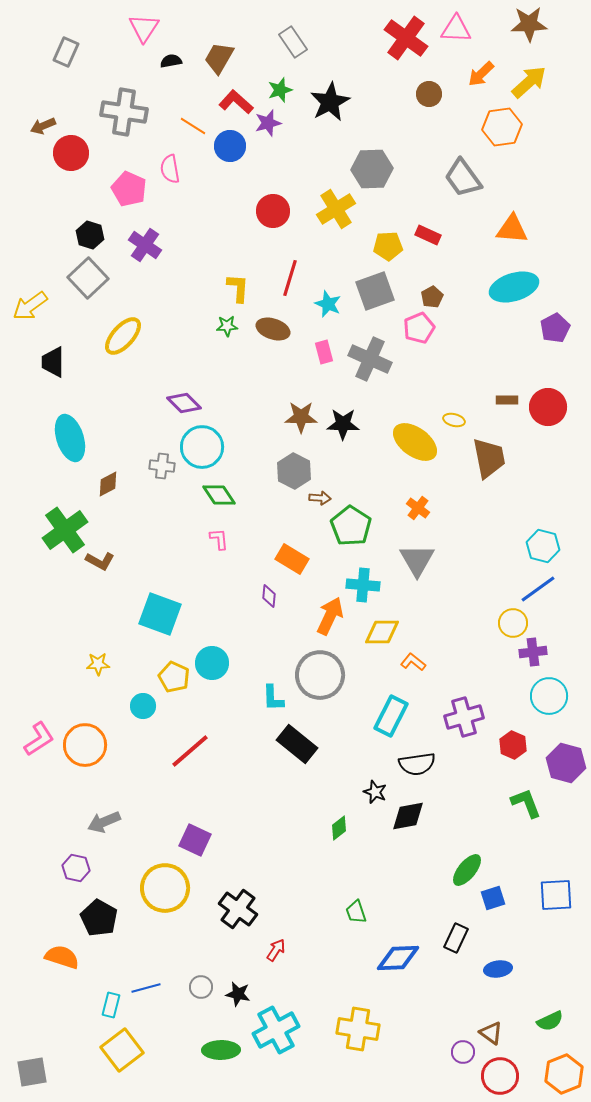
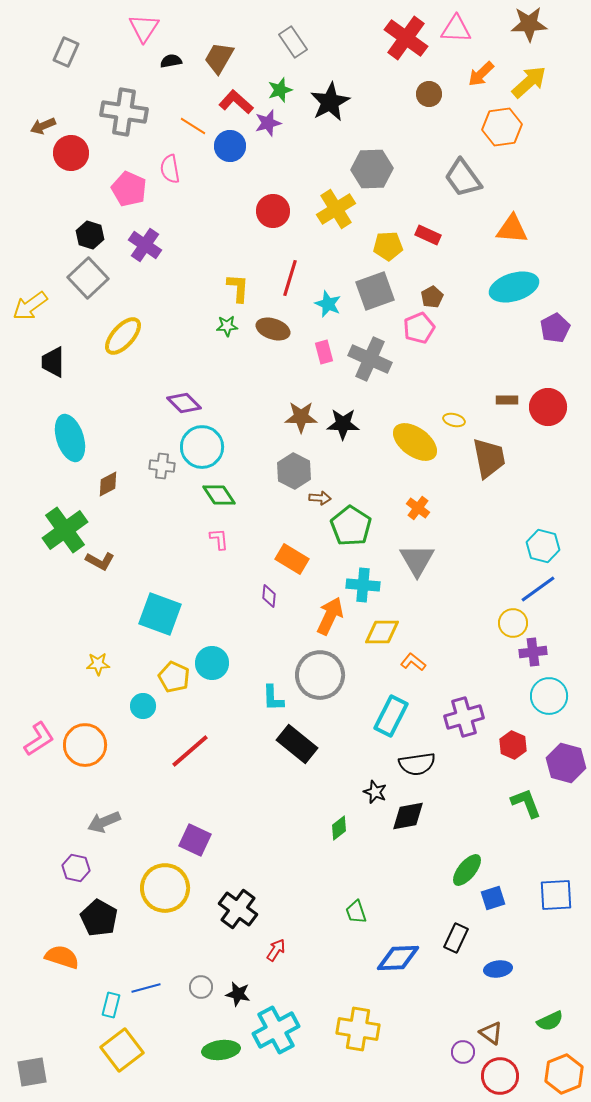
green ellipse at (221, 1050): rotated 6 degrees counterclockwise
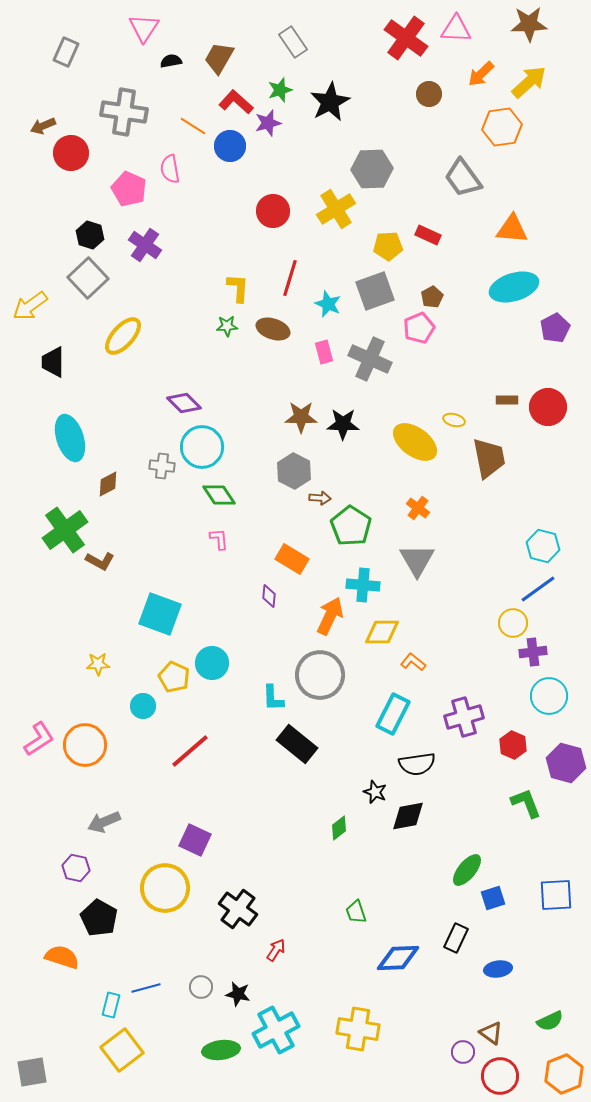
cyan rectangle at (391, 716): moved 2 px right, 2 px up
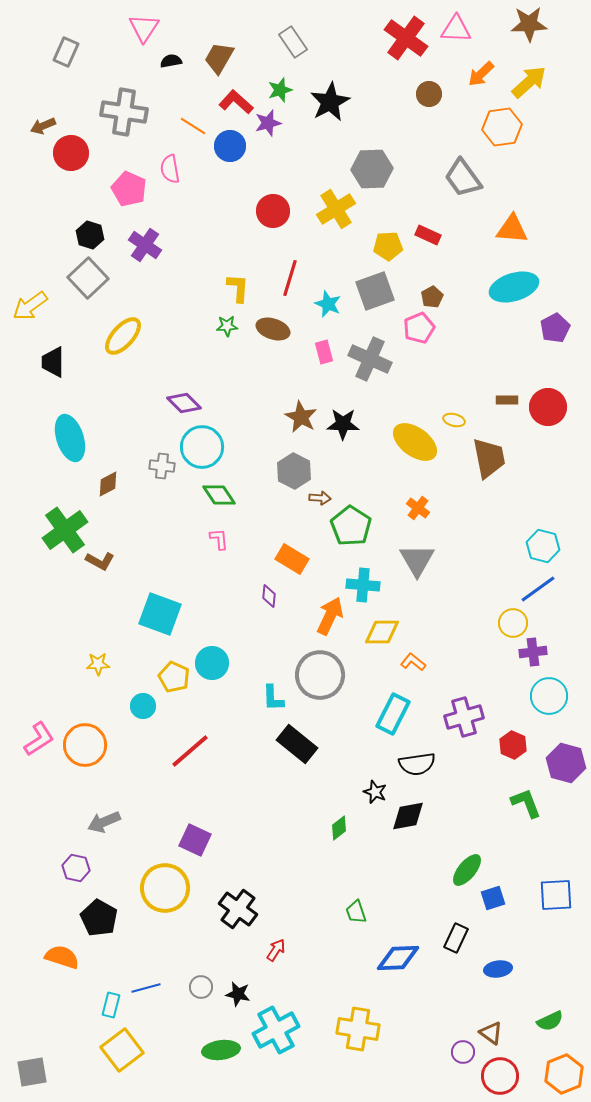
brown star at (301, 417): rotated 28 degrees clockwise
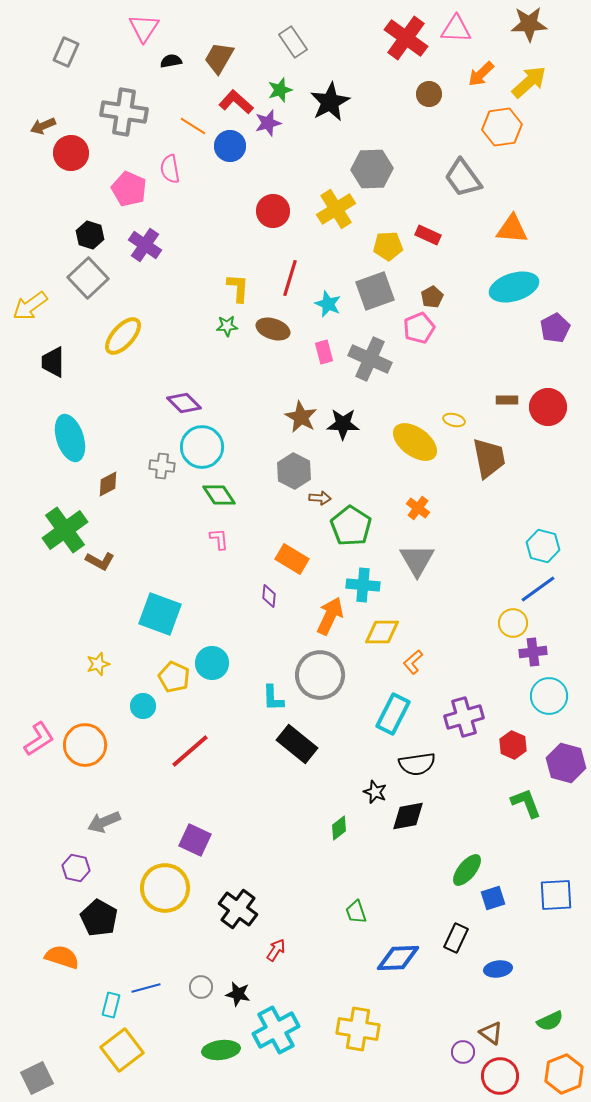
orange L-shape at (413, 662): rotated 80 degrees counterclockwise
yellow star at (98, 664): rotated 15 degrees counterclockwise
gray square at (32, 1072): moved 5 px right, 6 px down; rotated 16 degrees counterclockwise
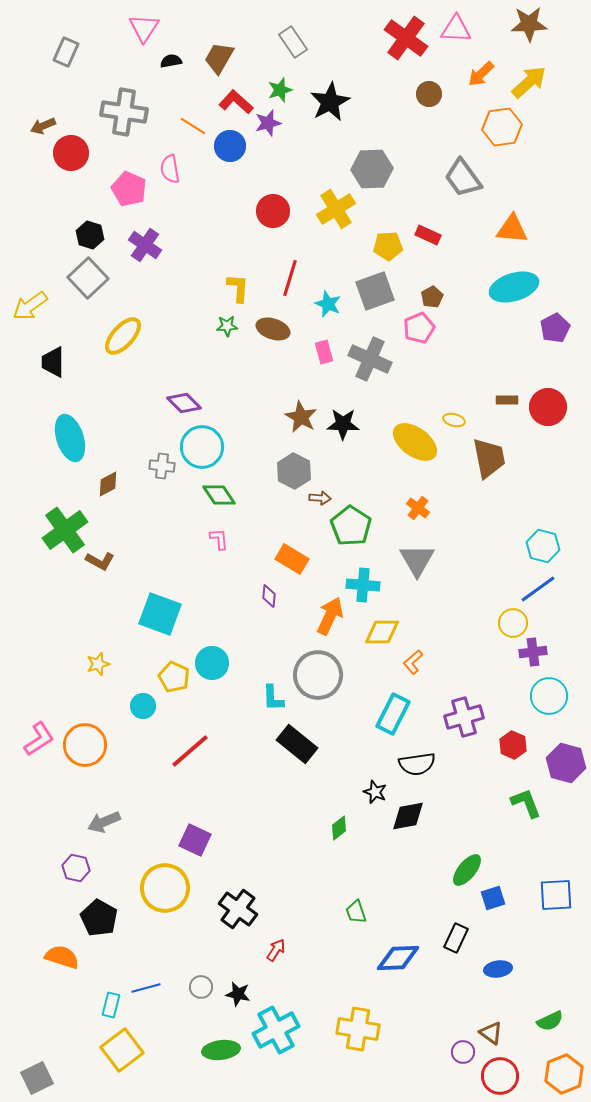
gray circle at (320, 675): moved 2 px left
